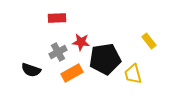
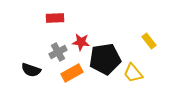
red rectangle: moved 2 px left
yellow trapezoid: moved 1 px up; rotated 25 degrees counterclockwise
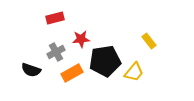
red rectangle: rotated 12 degrees counterclockwise
red star: moved 3 px up; rotated 12 degrees counterclockwise
gray cross: moved 2 px left
black pentagon: moved 2 px down
yellow trapezoid: moved 1 px right, 1 px up; rotated 100 degrees counterclockwise
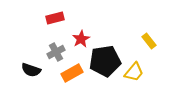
red star: rotated 24 degrees counterclockwise
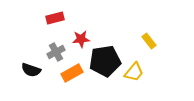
red star: rotated 24 degrees clockwise
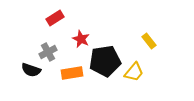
red rectangle: rotated 18 degrees counterclockwise
red star: rotated 30 degrees clockwise
gray cross: moved 8 px left
orange rectangle: rotated 20 degrees clockwise
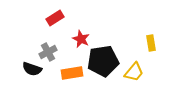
yellow rectangle: moved 2 px right, 2 px down; rotated 28 degrees clockwise
black pentagon: moved 2 px left
black semicircle: moved 1 px right, 1 px up
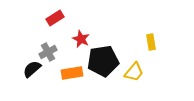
yellow rectangle: moved 1 px up
black semicircle: rotated 120 degrees clockwise
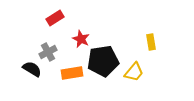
black semicircle: rotated 72 degrees clockwise
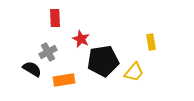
red rectangle: rotated 60 degrees counterclockwise
orange rectangle: moved 8 px left, 7 px down
